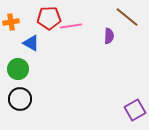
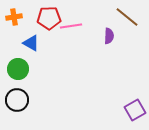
orange cross: moved 3 px right, 5 px up
black circle: moved 3 px left, 1 px down
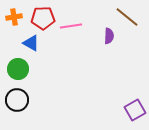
red pentagon: moved 6 px left
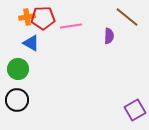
orange cross: moved 13 px right
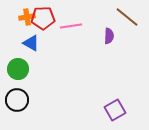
purple square: moved 20 px left
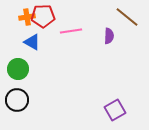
red pentagon: moved 2 px up
pink line: moved 5 px down
blue triangle: moved 1 px right, 1 px up
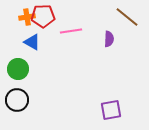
purple semicircle: moved 3 px down
purple square: moved 4 px left; rotated 20 degrees clockwise
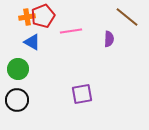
red pentagon: rotated 20 degrees counterclockwise
purple square: moved 29 px left, 16 px up
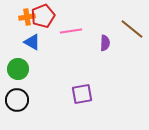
brown line: moved 5 px right, 12 px down
purple semicircle: moved 4 px left, 4 px down
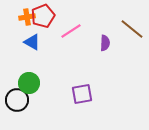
pink line: rotated 25 degrees counterclockwise
green circle: moved 11 px right, 14 px down
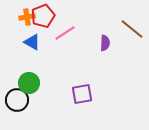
pink line: moved 6 px left, 2 px down
